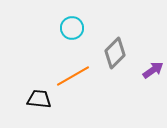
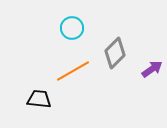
purple arrow: moved 1 px left, 1 px up
orange line: moved 5 px up
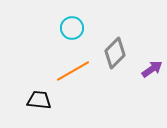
black trapezoid: moved 1 px down
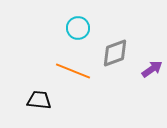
cyan circle: moved 6 px right
gray diamond: rotated 24 degrees clockwise
orange line: rotated 52 degrees clockwise
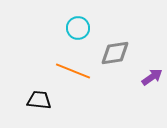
gray diamond: rotated 12 degrees clockwise
purple arrow: moved 8 px down
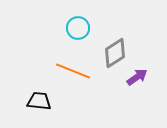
gray diamond: rotated 24 degrees counterclockwise
purple arrow: moved 15 px left
black trapezoid: moved 1 px down
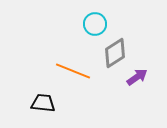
cyan circle: moved 17 px right, 4 px up
black trapezoid: moved 4 px right, 2 px down
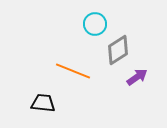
gray diamond: moved 3 px right, 3 px up
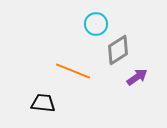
cyan circle: moved 1 px right
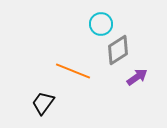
cyan circle: moved 5 px right
black trapezoid: rotated 60 degrees counterclockwise
